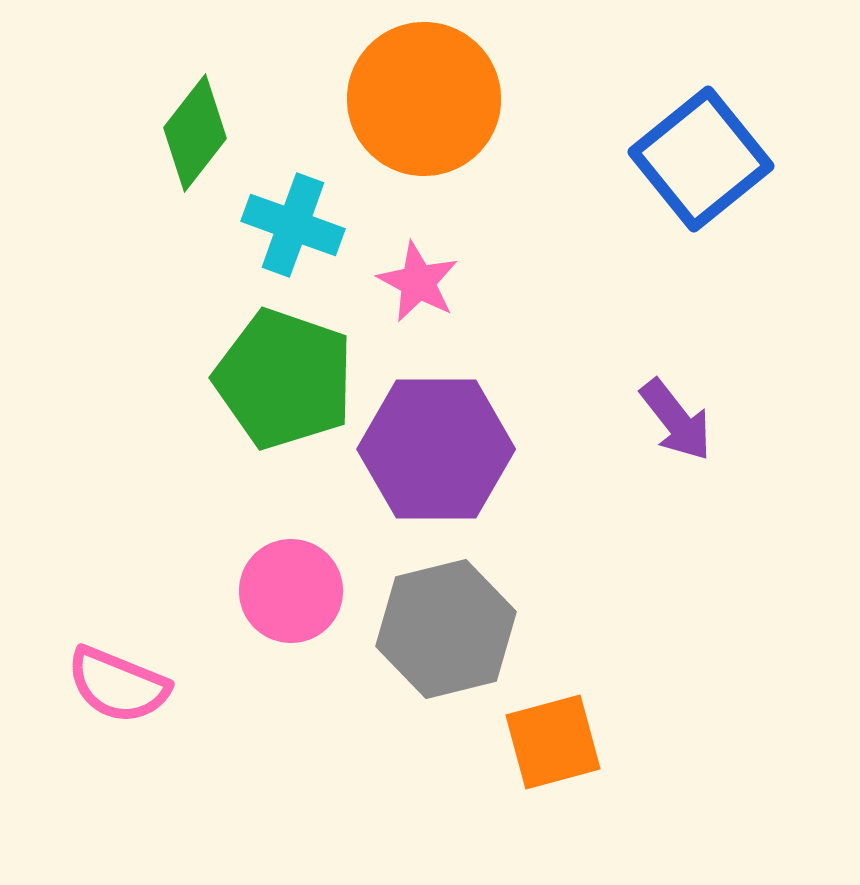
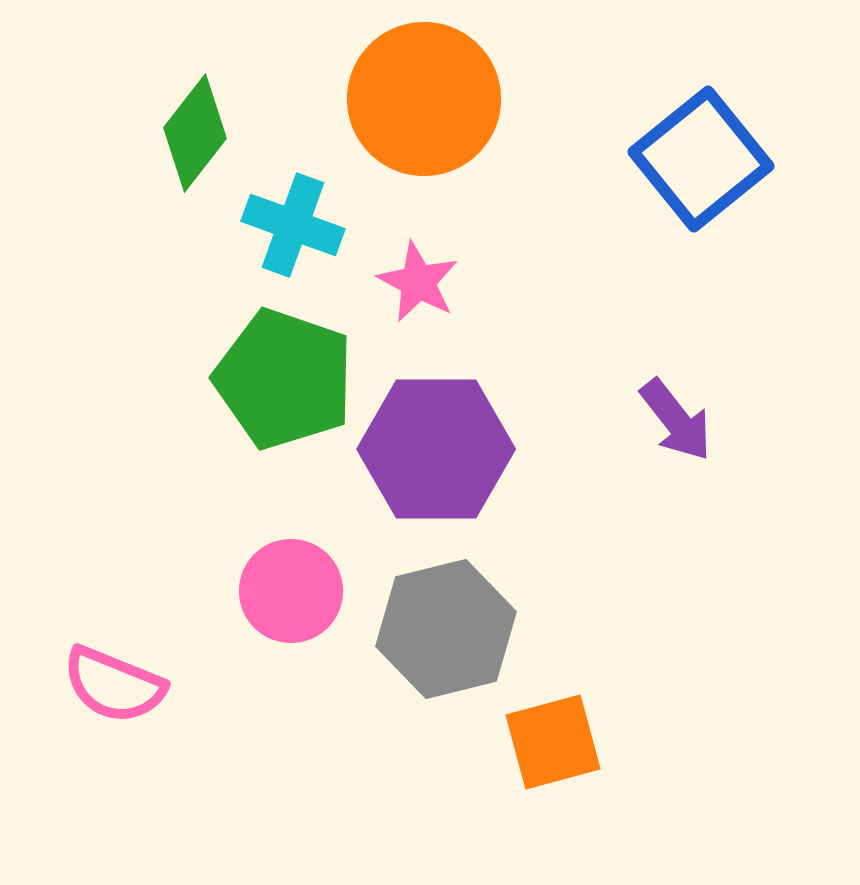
pink semicircle: moved 4 px left
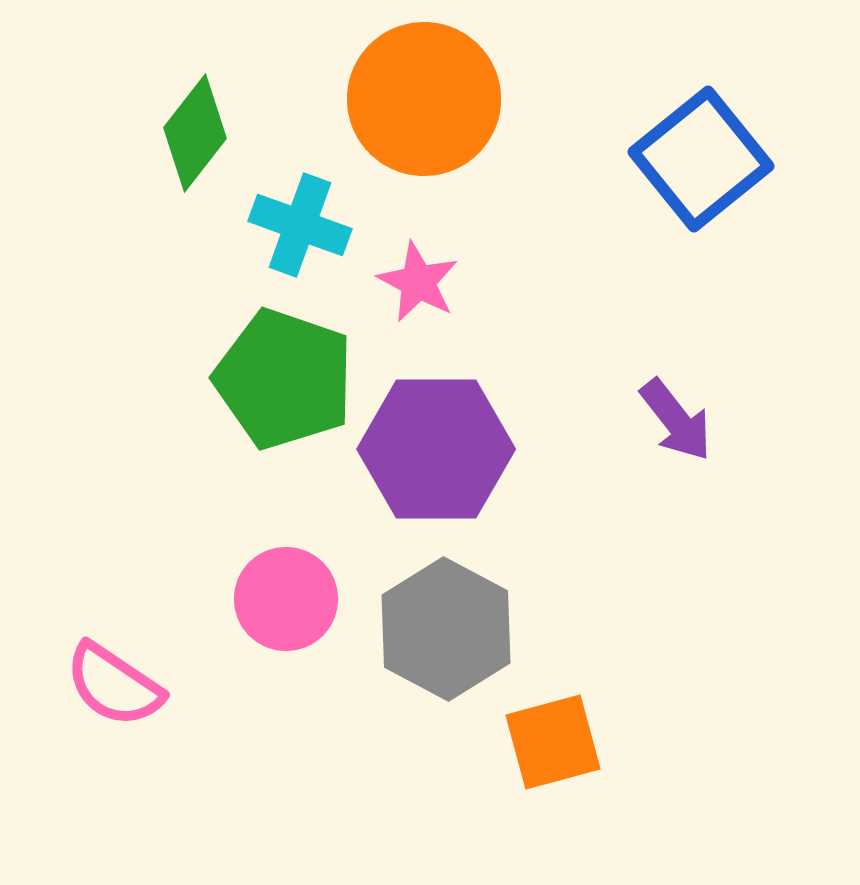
cyan cross: moved 7 px right
pink circle: moved 5 px left, 8 px down
gray hexagon: rotated 18 degrees counterclockwise
pink semicircle: rotated 12 degrees clockwise
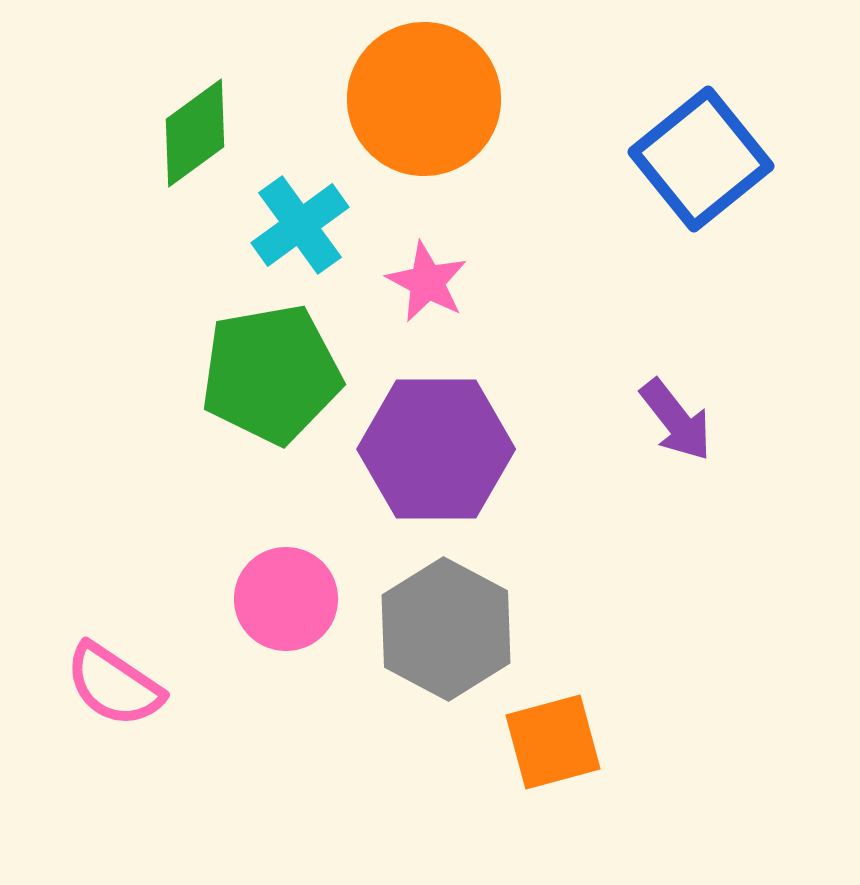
green diamond: rotated 16 degrees clockwise
cyan cross: rotated 34 degrees clockwise
pink star: moved 9 px right
green pentagon: moved 13 px left, 5 px up; rotated 29 degrees counterclockwise
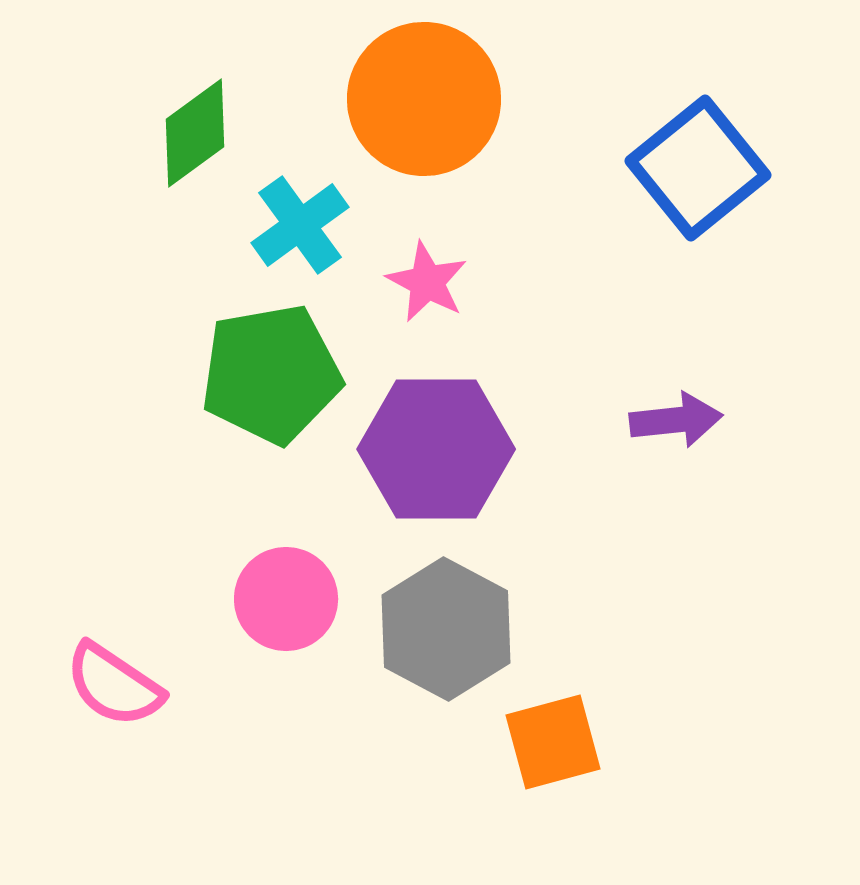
blue square: moved 3 px left, 9 px down
purple arrow: rotated 58 degrees counterclockwise
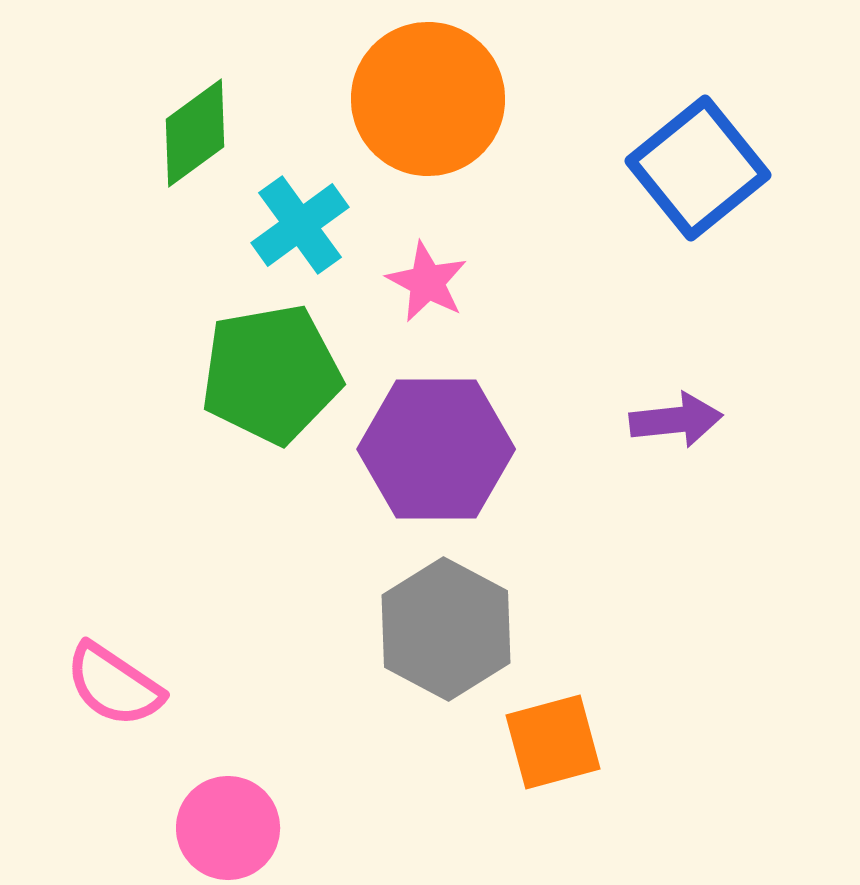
orange circle: moved 4 px right
pink circle: moved 58 px left, 229 px down
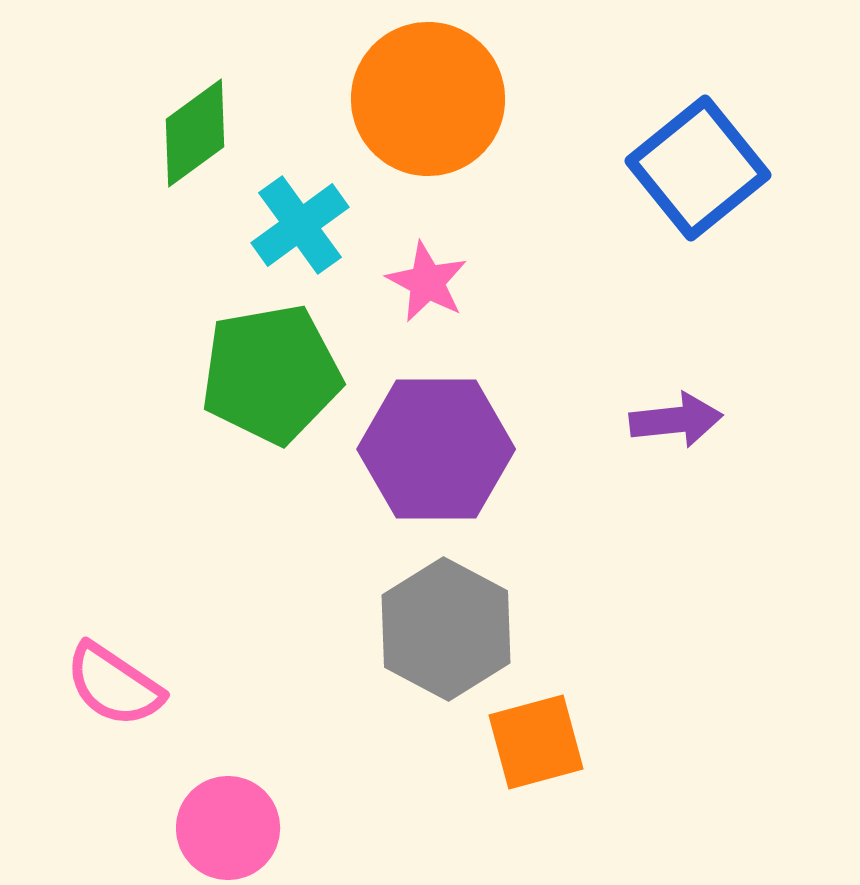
orange square: moved 17 px left
